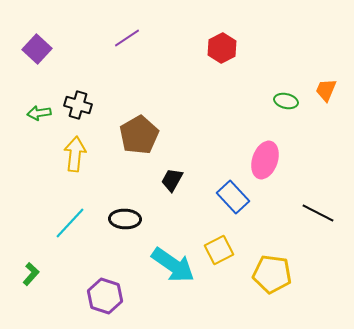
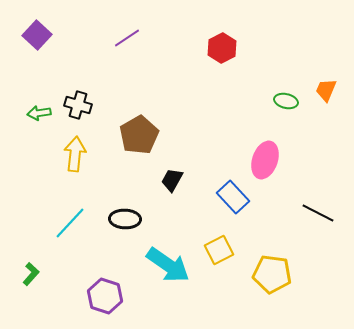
purple square: moved 14 px up
cyan arrow: moved 5 px left
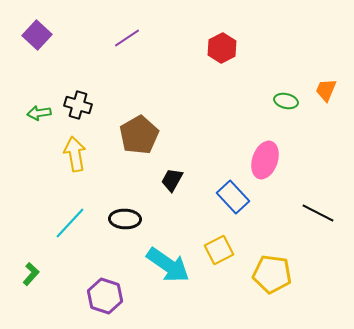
yellow arrow: rotated 16 degrees counterclockwise
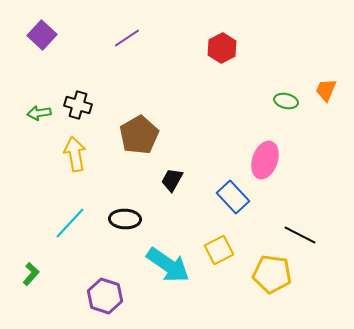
purple square: moved 5 px right
black line: moved 18 px left, 22 px down
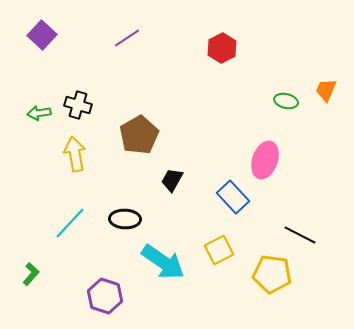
cyan arrow: moved 5 px left, 3 px up
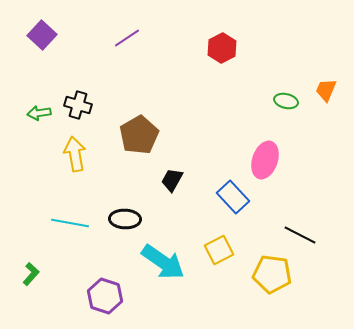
cyan line: rotated 57 degrees clockwise
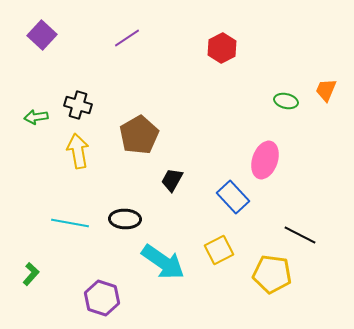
green arrow: moved 3 px left, 4 px down
yellow arrow: moved 3 px right, 3 px up
purple hexagon: moved 3 px left, 2 px down
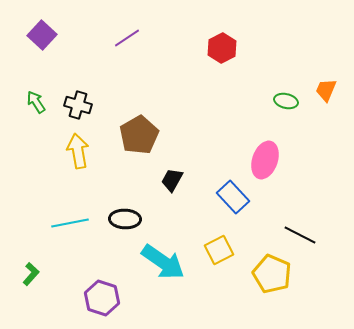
green arrow: moved 15 px up; rotated 65 degrees clockwise
cyan line: rotated 21 degrees counterclockwise
yellow pentagon: rotated 15 degrees clockwise
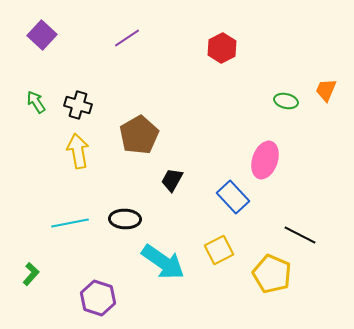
purple hexagon: moved 4 px left
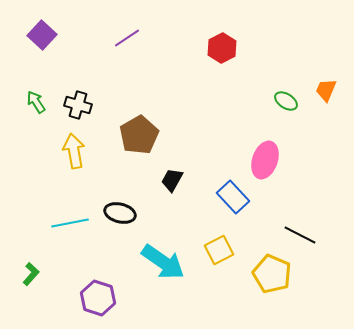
green ellipse: rotated 20 degrees clockwise
yellow arrow: moved 4 px left
black ellipse: moved 5 px left, 6 px up; rotated 12 degrees clockwise
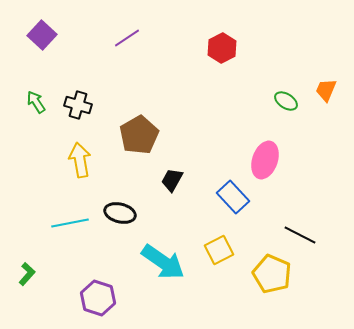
yellow arrow: moved 6 px right, 9 px down
green L-shape: moved 4 px left
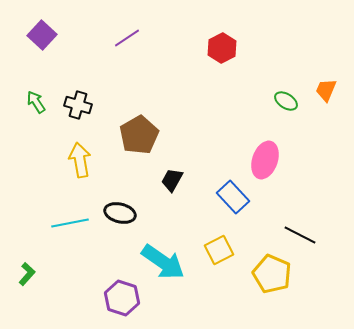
purple hexagon: moved 24 px right
